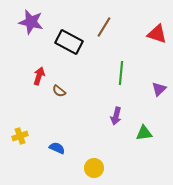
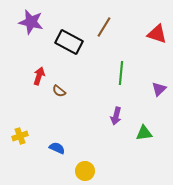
yellow circle: moved 9 px left, 3 px down
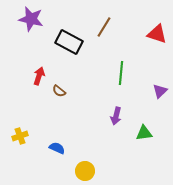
purple star: moved 3 px up
purple triangle: moved 1 px right, 2 px down
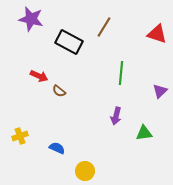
red arrow: rotated 96 degrees clockwise
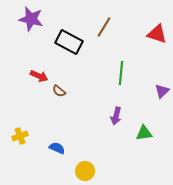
purple triangle: moved 2 px right
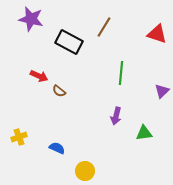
yellow cross: moved 1 px left, 1 px down
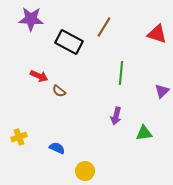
purple star: rotated 10 degrees counterclockwise
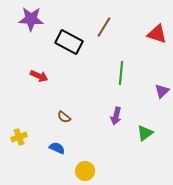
brown semicircle: moved 5 px right, 26 px down
green triangle: moved 1 px right; rotated 30 degrees counterclockwise
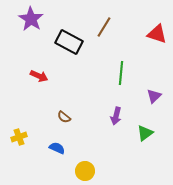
purple star: rotated 30 degrees clockwise
purple triangle: moved 8 px left, 5 px down
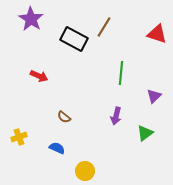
black rectangle: moved 5 px right, 3 px up
